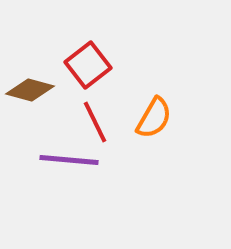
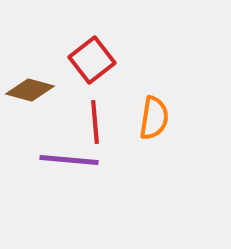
red square: moved 4 px right, 5 px up
orange semicircle: rotated 21 degrees counterclockwise
red line: rotated 21 degrees clockwise
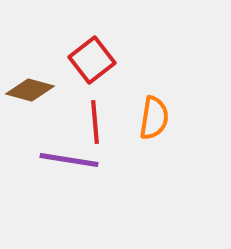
purple line: rotated 4 degrees clockwise
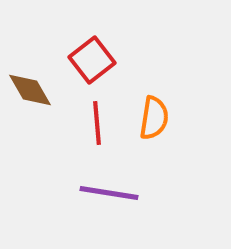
brown diamond: rotated 45 degrees clockwise
red line: moved 2 px right, 1 px down
purple line: moved 40 px right, 33 px down
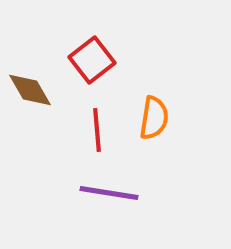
red line: moved 7 px down
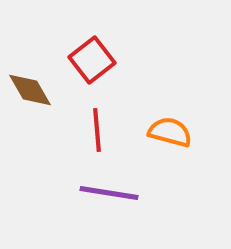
orange semicircle: moved 16 px right, 14 px down; rotated 84 degrees counterclockwise
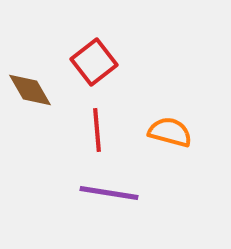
red square: moved 2 px right, 2 px down
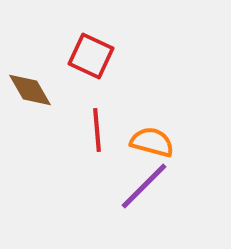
red square: moved 3 px left, 6 px up; rotated 27 degrees counterclockwise
orange semicircle: moved 18 px left, 10 px down
purple line: moved 35 px right, 7 px up; rotated 54 degrees counterclockwise
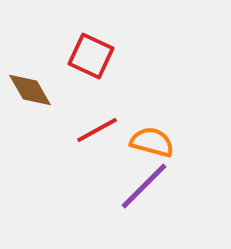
red line: rotated 66 degrees clockwise
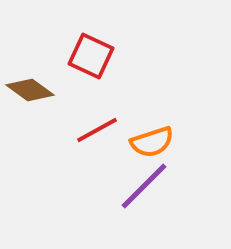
brown diamond: rotated 24 degrees counterclockwise
orange semicircle: rotated 147 degrees clockwise
